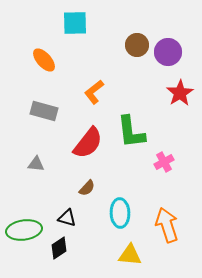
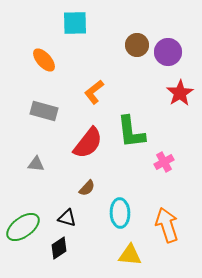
green ellipse: moved 1 px left, 3 px up; rotated 28 degrees counterclockwise
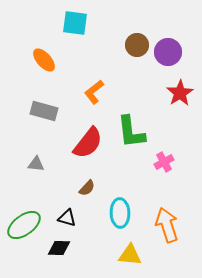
cyan square: rotated 8 degrees clockwise
green ellipse: moved 1 px right, 2 px up
black diamond: rotated 35 degrees clockwise
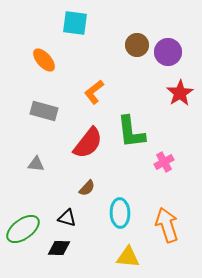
green ellipse: moved 1 px left, 4 px down
yellow triangle: moved 2 px left, 2 px down
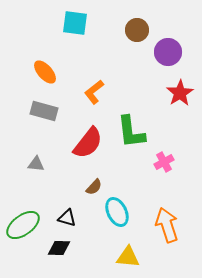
brown circle: moved 15 px up
orange ellipse: moved 1 px right, 12 px down
brown semicircle: moved 7 px right, 1 px up
cyan ellipse: moved 3 px left, 1 px up; rotated 24 degrees counterclockwise
green ellipse: moved 4 px up
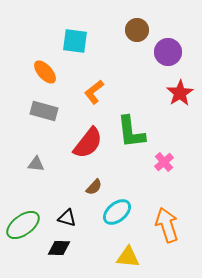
cyan square: moved 18 px down
pink cross: rotated 12 degrees counterclockwise
cyan ellipse: rotated 76 degrees clockwise
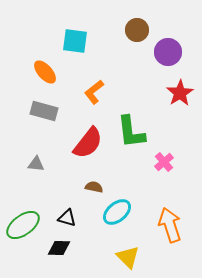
brown semicircle: rotated 120 degrees counterclockwise
orange arrow: moved 3 px right
yellow triangle: rotated 40 degrees clockwise
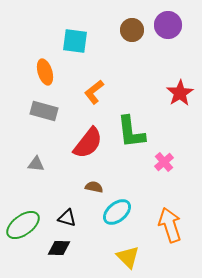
brown circle: moved 5 px left
purple circle: moved 27 px up
orange ellipse: rotated 25 degrees clockwise
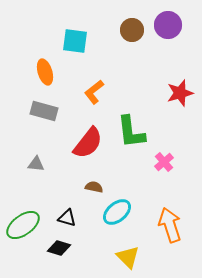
red star: rotated 16 degrees clockwise
black diamond: rotated 15 degrees clockwise
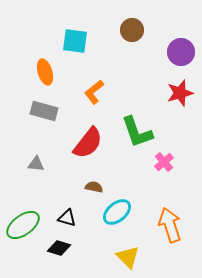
purple circle: moved 13 px right, 27 px down
green L-shape: moved 6 px right; rotated 12 degrees counterclockwise
